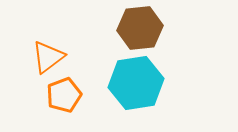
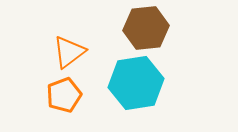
brown hexagon: moved 6 px right
orange triangle: moved 21 px right, 5 px up
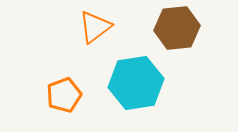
brown hexagon: moved 31 px right
orange triangle: moved 26 px right, 25 px up
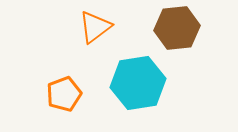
cyan hexagon: moved 2 px right
orange pentagon: moved 1 px up
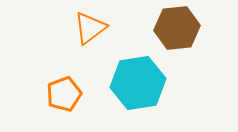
orange triangle: moved 5 px left, 1 px down
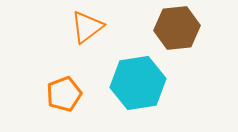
orange triangle: moved 3 px left, 1 px up
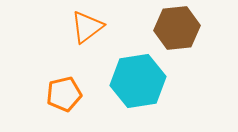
cyan hexagon: moved 2 px up
orange pentagon: rotated 8 degrees clockwise
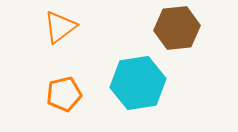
orange triangle: moved 27 px left
cyan hexagon: moved 2 px down
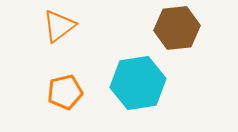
orange triangle: moved 1 px left, 1 px up
orange pentagon: moved 1 px right, 2 px up
